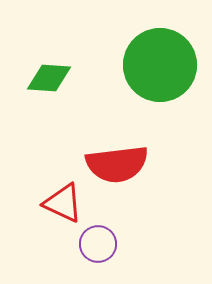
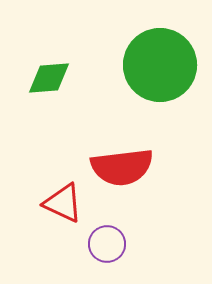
green diamond: rotated 9 degrees counterclockwise
red semicircle: moved 5 px right, 3 px down
purple circle: moved 9 px right
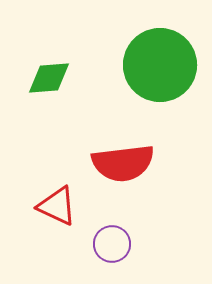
red semicircle: moved 1 px right, 4 px up
red triangle: moved 6 px left, 3 px down
purple circle: moved 5 px right
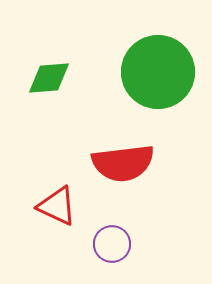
green circle: moved 2 px left, 7 px down
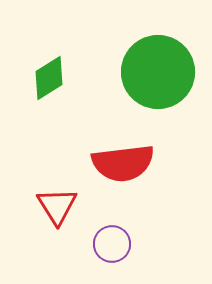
green diamond: rotated 27 degrees counterclockwise
red triangle: rotated 33 degrees clockwise
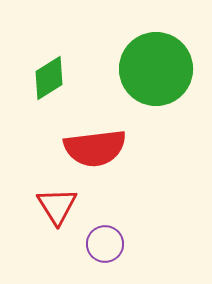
green circle: moved 2 px left, 3 px up
red semicircle: moved 28 px left, 15 px up
purple circle: moved 7 px left
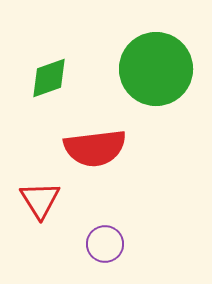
green diamond: rotated 12 degrees clockwise
red triangle: moved 17 px left, 6 px up
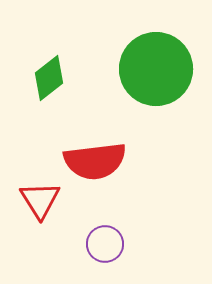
green diamond: rotated 18 degrees counterclockwise
red semicircle: moved 13 px down
